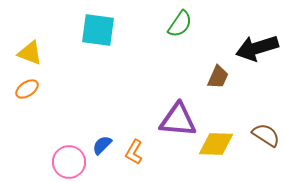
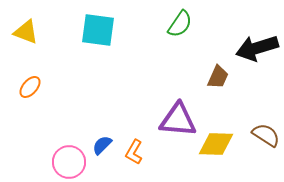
yellow triangle: moved 4 px left, 21 px up
orange ellipse: moved 3 px right, 2 px up; rotated 15 degrees counterclockwise
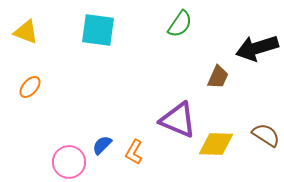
purple triangle: rotated 18 degrees clockwise
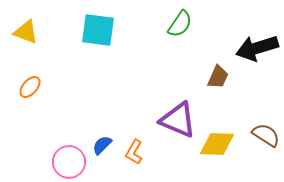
yellow diamond: moved 1 px right
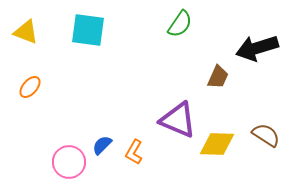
cyan square: moved 10 px left
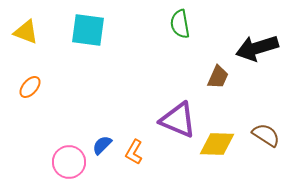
green semicircle: rotated 136 degrees clockwise
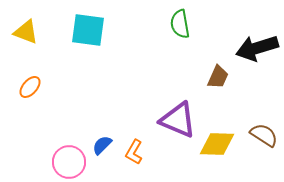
brown semicircle: moved 2 px left
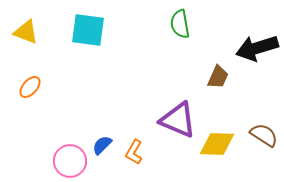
pink circle: moved 1 px right, 1 px up
